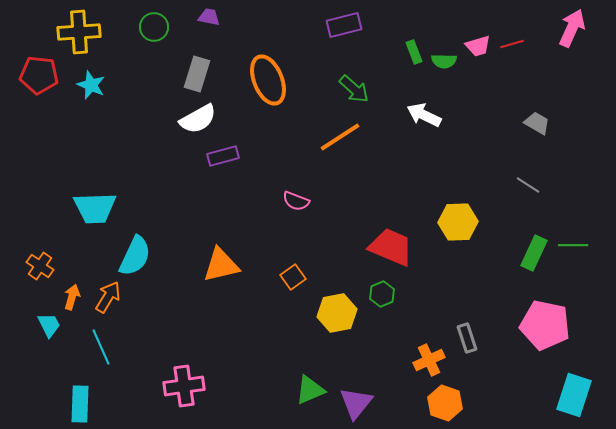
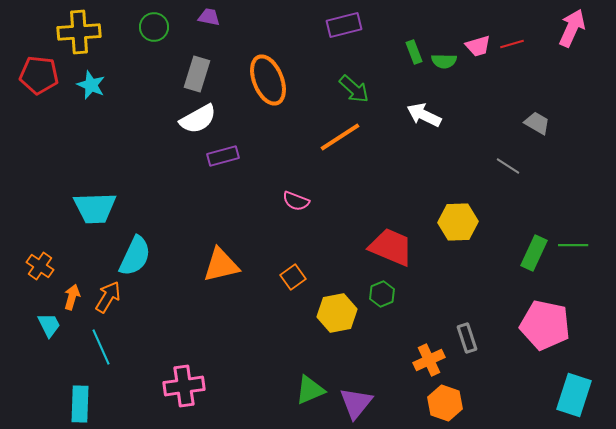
gray line at (528, 185): moved 20 px left, 19 px up
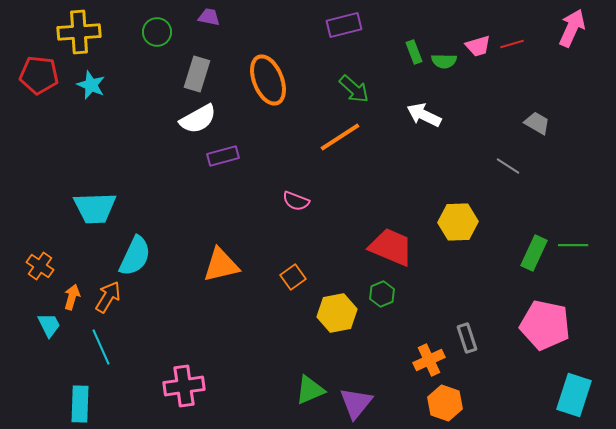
green circle at (154, 27): moved 3 px right, 5 px down
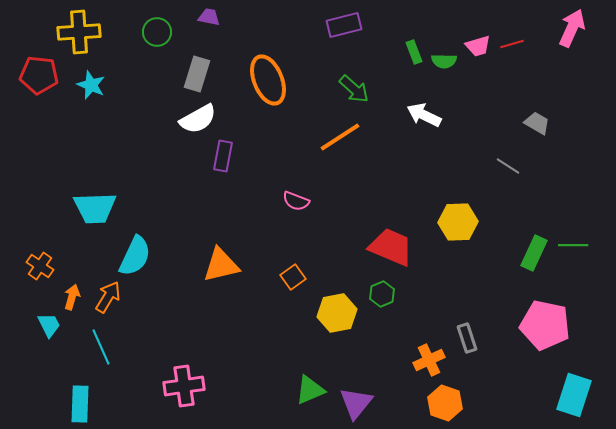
purple rectangle at (223, 156): rotated 64 degrees counterclockwise
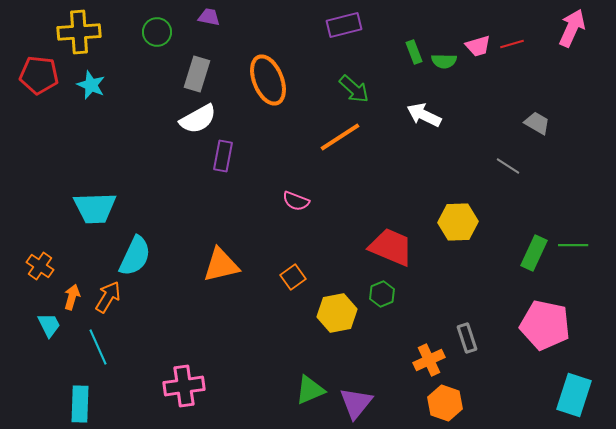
cyan line at (101, 347): moved 3 px left
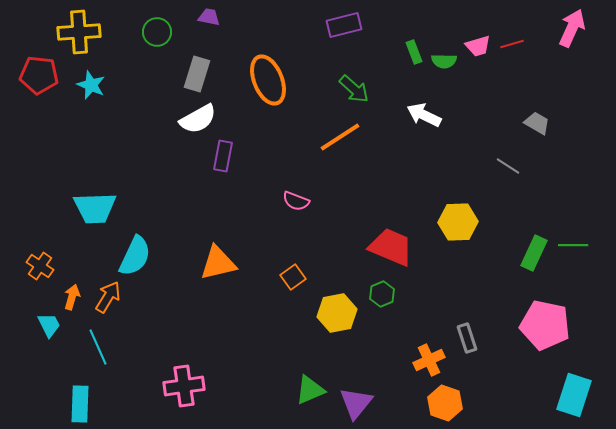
orange triangle at (221, 265): moved 3 px left, 2 px up
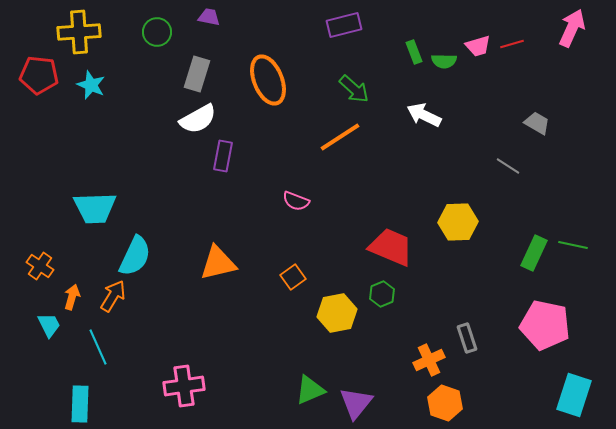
green line at (573, 245): rotated 12 degrees clockwise
orange arrow at (108, 297): moved 5 px right, 1 px up
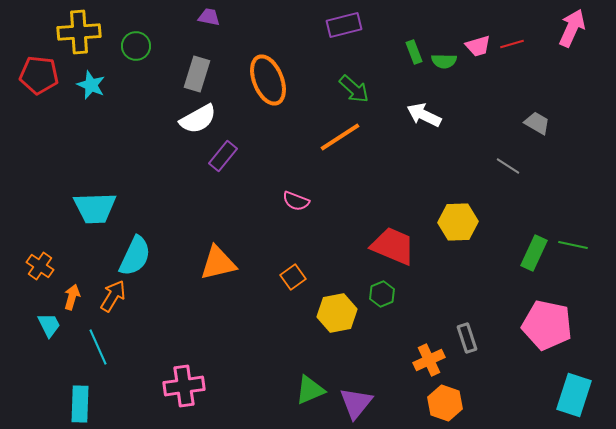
green circle at (157, 32): moved 21 px left, 14 px down
purple rectangle at (223, 156): rotated 28 degrees clockwise
red trapezoid at (391, 247): moved 2 px right, 1 px up
pink pentagon at (545, 325): moved 2 px right
